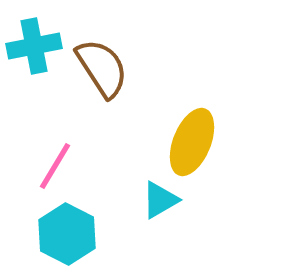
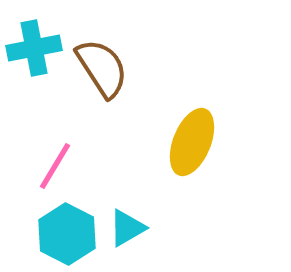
cyan cross: moved 2 px down
cyan triangle: moved 33 px left, 28 px down
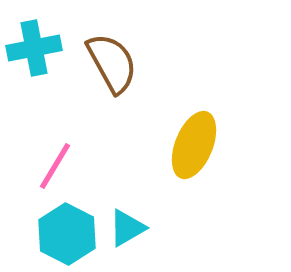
brown semicircle: moved 10 px right, 5 px up; rotated 4 degrees clockwise
yellow ellipse: moved 2 px right, 3 px down
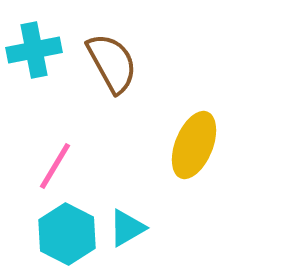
cyan cross: moved 2 px down
